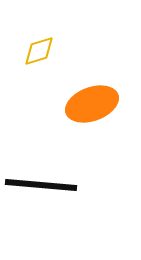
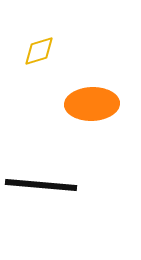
orange ellipse: rotated 18 degrees clockwise
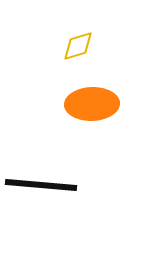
yellow diamond: moved 39 px right, 5 px up
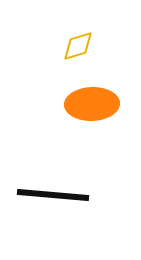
black line: moved 12 px right, 10 px down
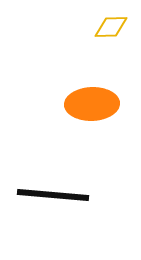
yellow diamond: moved 33 px right, 19 px up; rotated 16 degrees clockwise
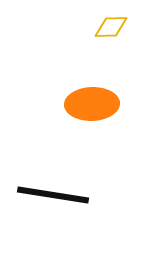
black line: rotated 4 degrees clockwise
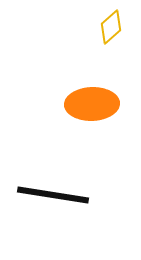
yellow diamond: rotated 40 degrees counterclockwise
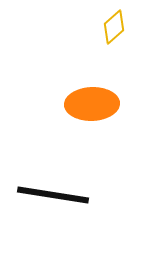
yellow diamond: moved 3 px right
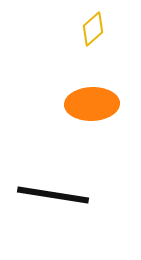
yellow diamond: moved 21 px left, 2 px down
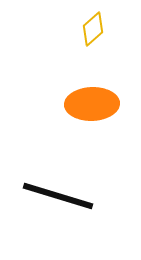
black line: moved 5 px right, 1 px down; rotated 8 degrees clockwise
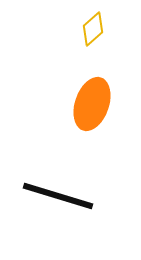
orange ellipse: rotated 69 degrees counterclockwise
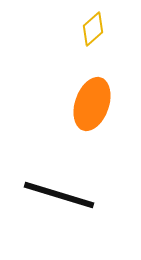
black line: moved 1 px right, 1 px up
